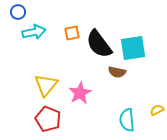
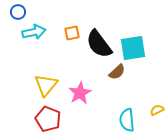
brown semicircle: rotated 54 degrees counterclockwise
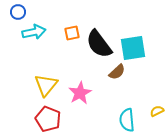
yellow semicircle: moved 1 px down
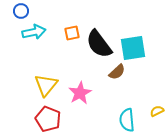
blue circle: moved 3 px right, 1 px up
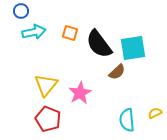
orange square: moved 2 px left; rotated 28 degrees clockwise
yellow semicircle: moved 2 px left, 2 px down
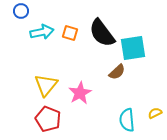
cyan arrow: moved 8 px right
black semicircle: moved 3 px right, 11 px up
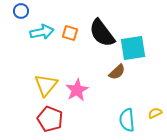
pink star: moved 3 px left, 3 px up
red pentagon: moved 2 px right
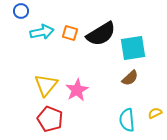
black semicircle: moved 1 px left, 1 px down; rotated 84 degrees counterclockwise
brown semicircle: moved 13 px right, 6 px down
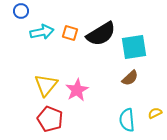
cyan square: moved 1 px right, 1 px up
